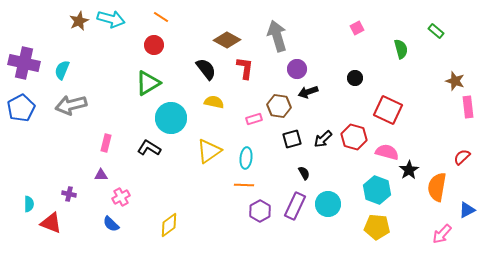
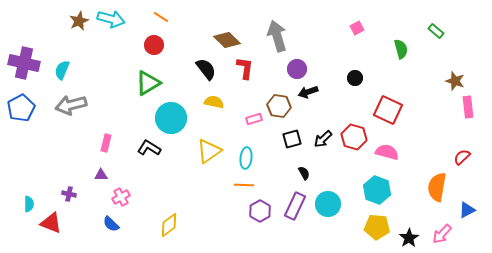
brown diamond at (227, 40): rotated 16 degrees clockwise
black star at (409, 170): moved 68 px down
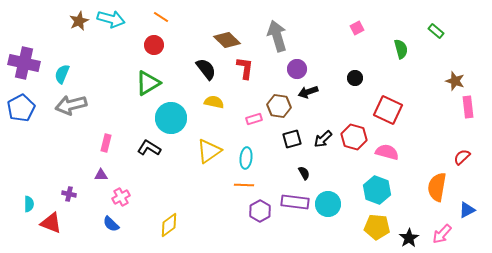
cyan semicircle at (62, 70): moved 4 px down
purple rectangle at (295, 206): moved 4 px up; rotated 72 degrees clockwise
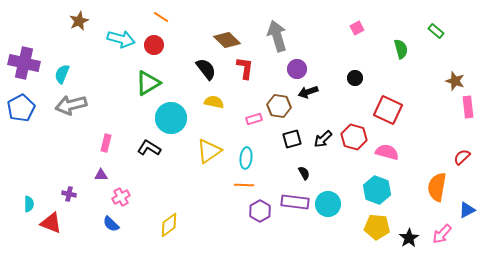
cyan arrow at (111, 19): moved 10 px right, 20 px down
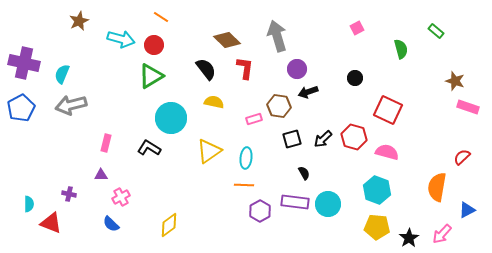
green triangle at (148, 83): moved 3 px right, 7 px up
pink rectangle at (468, 107): rotated 65 degrees counterclockwise
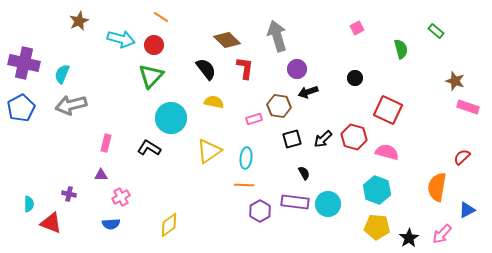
green triangle at (151, 76): rotated 16 degrees counterclockwise
blue semicircle at (111, 224): rotated 48 degrees counterclockwise
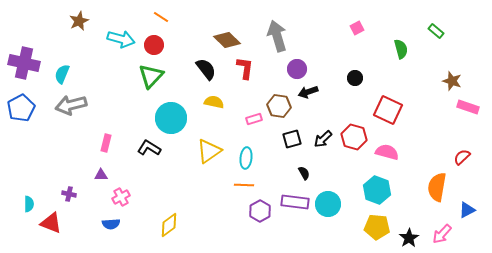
brown star at (455, 81): moved 3 px left
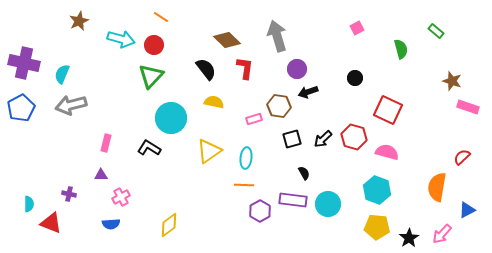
purple rectangle at (295, 202): moved 2 px left, 2 px up
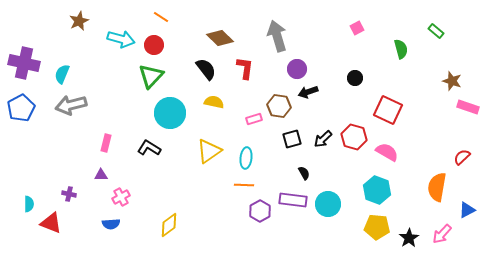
brown diamond at (227, 40): moved 7 px left, 2 px up
cyan circle at (171, 118): moved 1 px left, 5 px up
pink semicircle at (387, 152): rotated 15 degrees clockwise
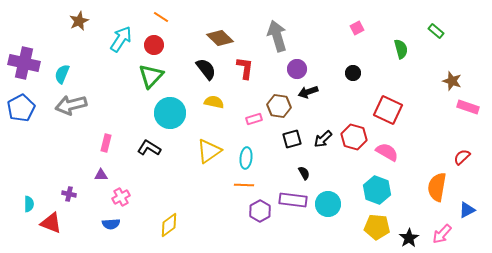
cyan arrow at (121, 39): rotated 72 degrees counterclockwise
black circle at (355, 78): moved 2 px left, 5 px up
